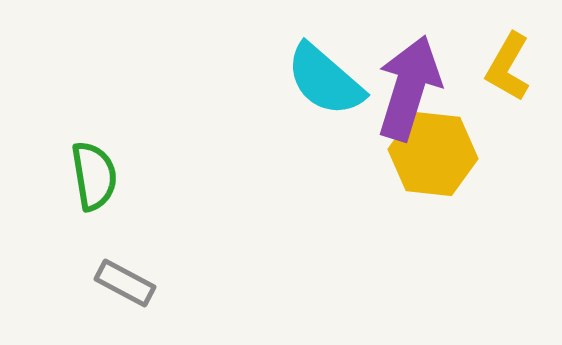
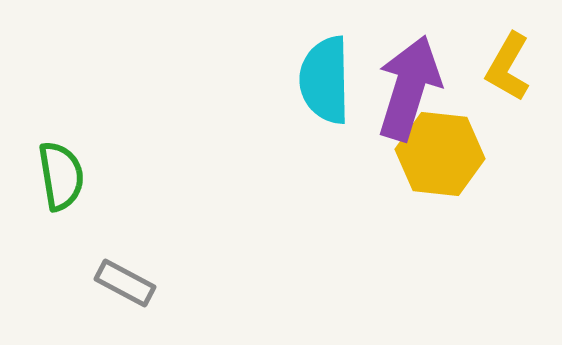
cyan semicircle: rotated 48 degrees clockwise
yellow hexagon: moved 7 px right
green semicircle: moved 33 px left
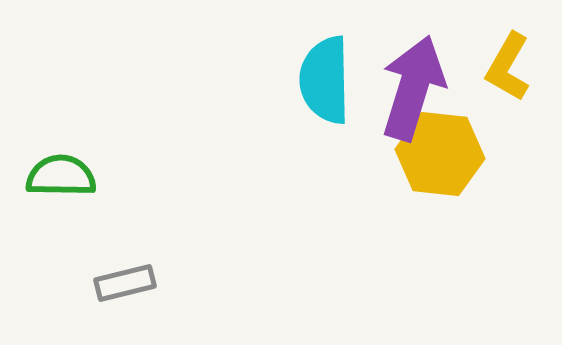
purple arrow: moved 4 px right
green semicircle: rotated 80 degrees counterclockwise
gray rectangle: rotated 42 degrees counterclockwise
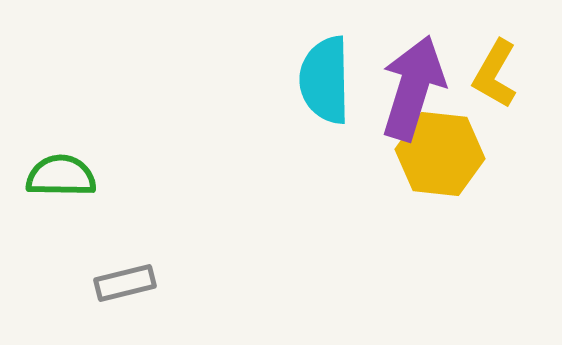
yellow L-shape: moved 13 px left, 7 px down
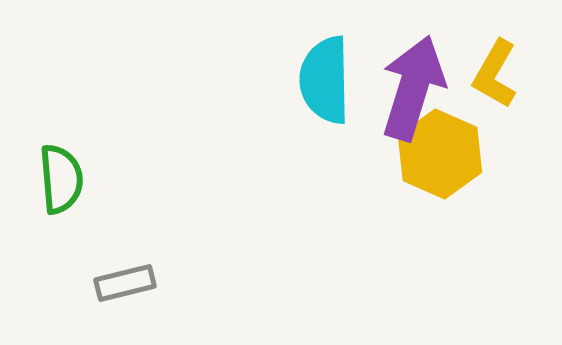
yellow hexagon: rotated 18 degrees clockwise
green semicircle: moved 3 px down; rotated 84 degrees clockwise
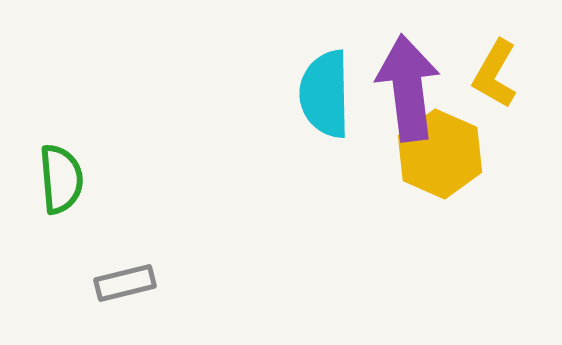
cyan semicircle: moved 14 px down
purple arrow: moved 5 px left; rotated 24 degrees counterclockwise
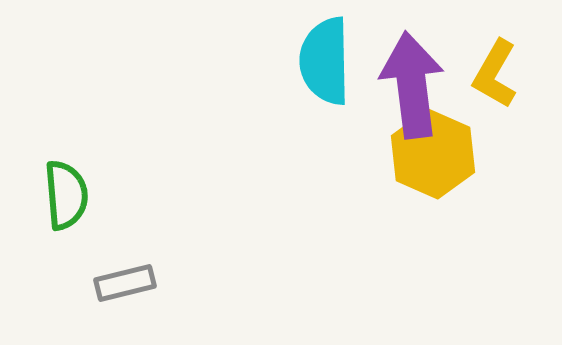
purple arrow: moved 4 px right, 3 px up
cyan semicircle: moved 33 px up
yellow hexagon: moved 7 px left
green semicircle: moved 5 px right, 16 px down
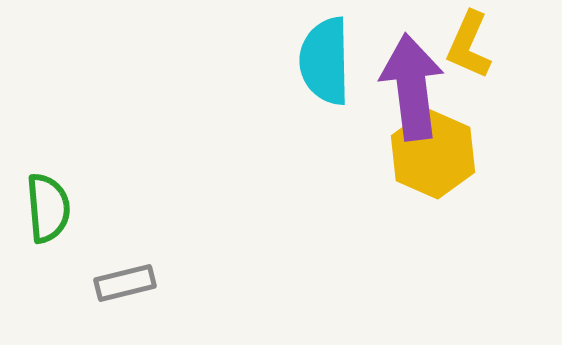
yellow L-shape: moved 26 px left, 29 px up; rotated 6 degrees counterclockwise
purple arrow: moved 2 px down
green semicircle: moved 18 px left, 13 px down
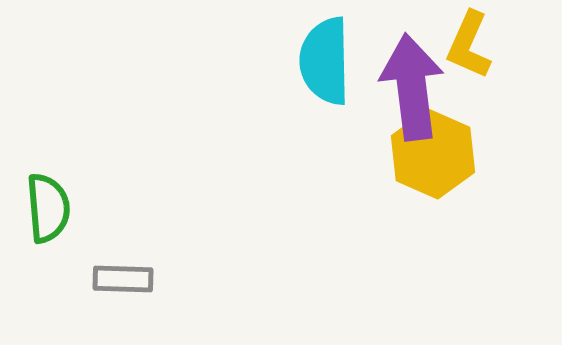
gray rectangle: moved 2 px left, 4 px up; rotated 16 degrees clockwise
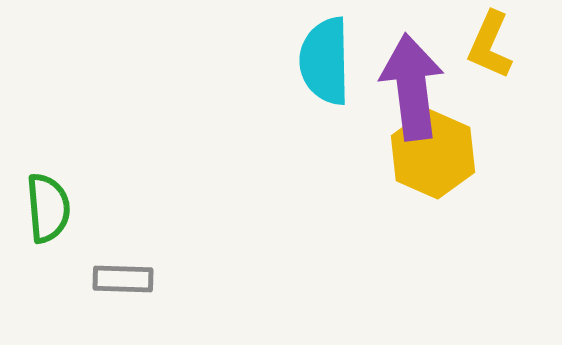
yellow L-shape: moved 21 px right
